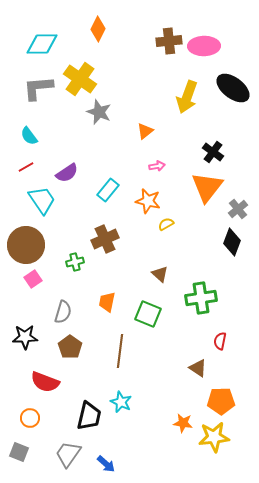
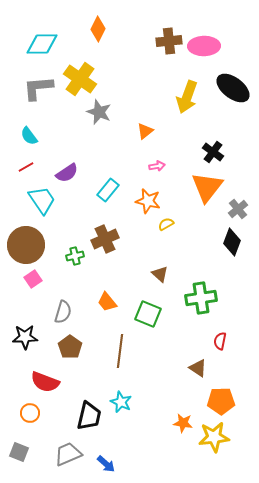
green cross at (75, 262): moved 6 px up
orange trapezoid at (107, 302): rotated 50 degrees counterclockwise
orange circle at (30, 418): moved 5 px up
gray trapezoid at (68, 454): rotated 32 degrees clockwise
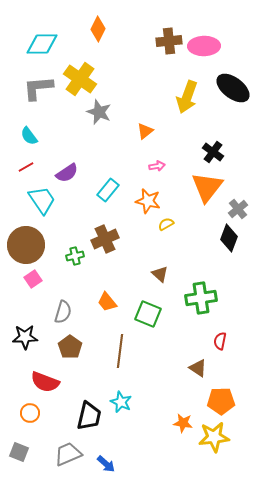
black diamond at (232, 242): moved 3 px left, 4 px up
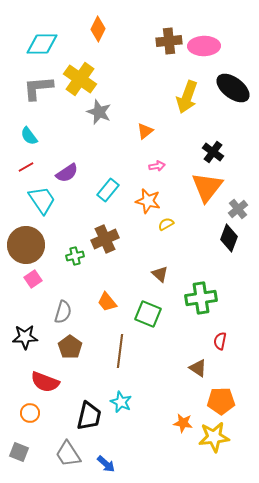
gray trapezoid at (68, 454): rotated 100 degrees counterclockwise
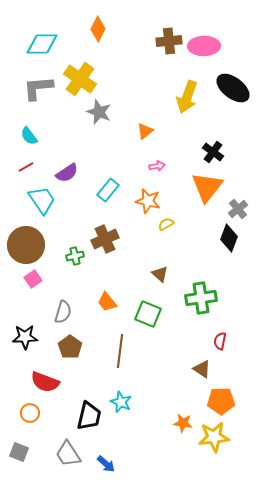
brown triangle at (198, 368): moved 4 px right, 1 px down
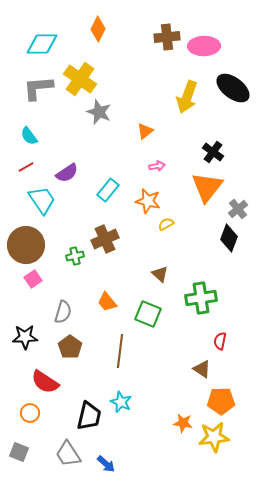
brown cross at (169, 41): moved 2 px left, 4 px up
red semicircle at (45, 382): rotated 12 degrees clockwise
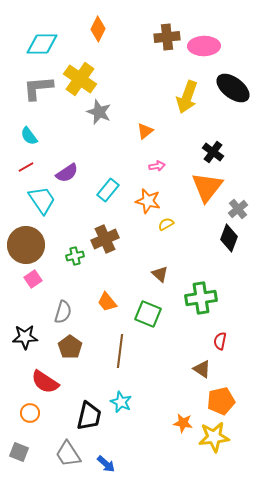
orange pentagon at (221, 401): rotated 12 degrees counterclockwise
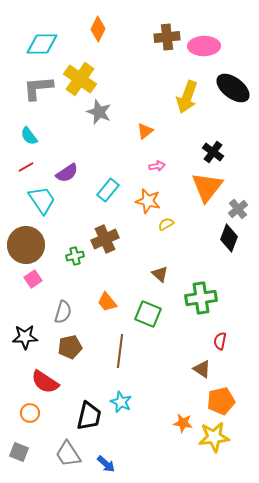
brown pentagon at (70, 347): rotated 25 degrees clockwise
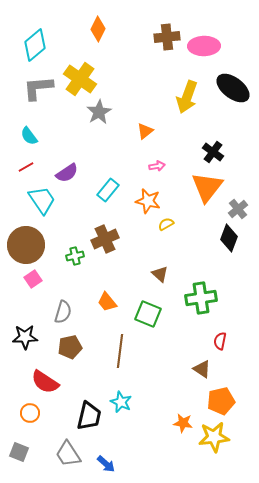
cyan diamond at (42, 44): moved 7 px left, 1 px down; rotated 40 degrees counterclockwise
gray star at (99, 112): rotated 20 degrees clockwise
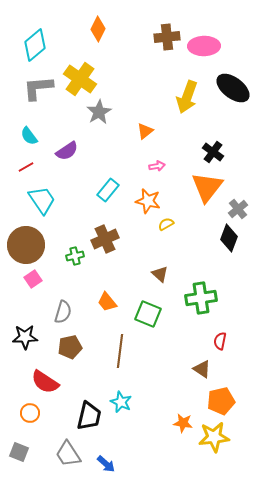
purple semicircle at (67, 173): moved 22 px up
